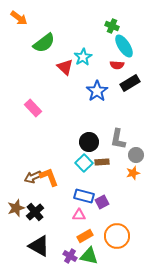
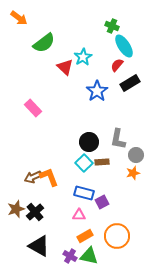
red semicircle: rotated 128 degrees clockwise
blue rectangle: moved 3 px up
brown star: moved 1 px down
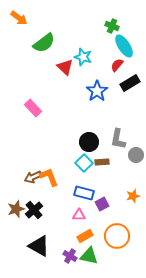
cyan star: rotated 24 degrees counterclockwise
orange star: moved 23 px down
purple square: moved 2 px down
black cross: moved 1 px left, 2 px up
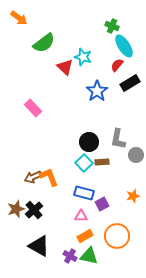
pink triangle: moved 2 px right, 1 px down
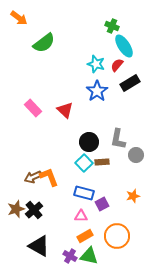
cyan star: moved 13 px right, 7 px down
red triangle: moved 43 px down
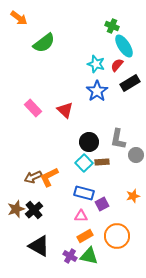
orange L-shape: rotated 95 degrees counterclockwise
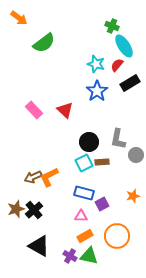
pink rectangle: moved 1 px right, 2 px down
cyan square: rotated 18 degrees clockwise
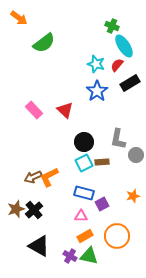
black circle: moved 5 px left
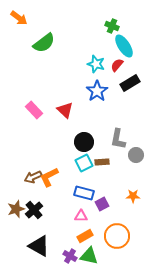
orange star: rotated 16 degrees clockwise
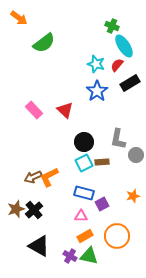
orange star: rotated 16 degrees counterclockwise
